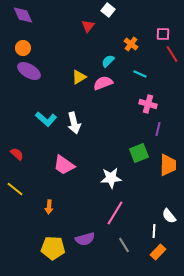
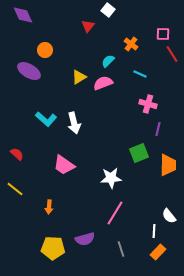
orange circle: moved 22 px right, 2 px down
gray line: moved 3 px left, 4 px down; rotated 14 degrees clockwise
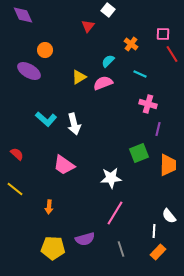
white arrow: moved 1 px down
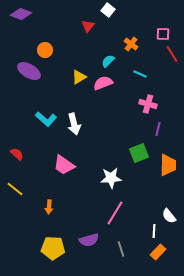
purple diamond: moved 2 px left, 1 px up; rotated 45 degrees counterclockwise
purple semicircle: moved 4 px right, 1 px down
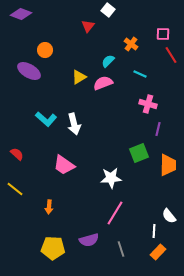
red line: moved 1 px left, 1 px down
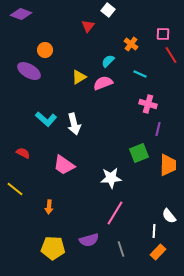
red semicircle: moved 6 px right, 1 px up; rotated 16 degrees counterclockwise
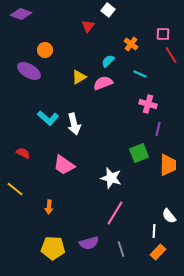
cyan L-shape: moved 2 px right, 1 px up
white star: rotated 20 degrees clockwise
purple semicircle: moved 3 px down
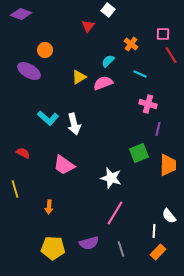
yellow line: rotated 36 degrees clockwise
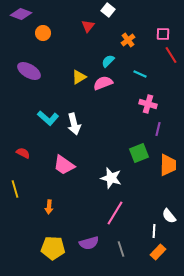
orange cross: moved 3 px left, 4 px up; rotated 16 degrees clockwise
orange circle: moved 2 px left, 17 px up
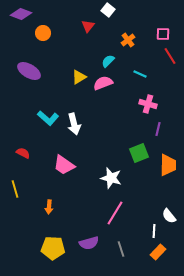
red line: moved 1 px left, 1 px down
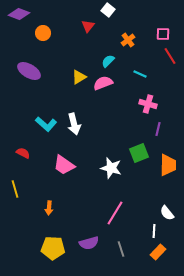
purple diamond: moved 2 px left
cyan L-shape: moved 2 px left, 6 px down
white star: moved 10 px up
orange arrow: moved 1 px down
white semicircle: moved 2 px left, 3 px up
